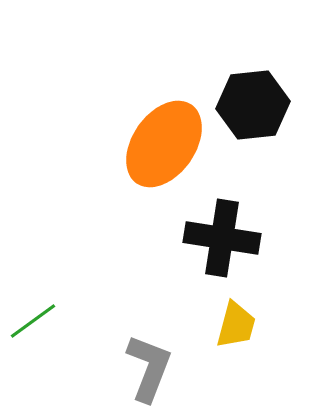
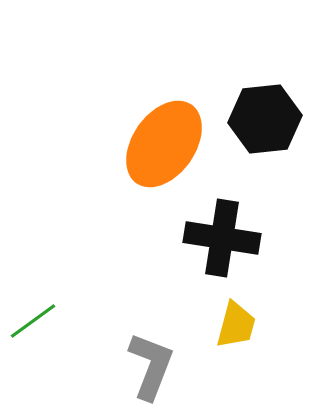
black hexagon: moved 12 px right, 14 px down
gray L-shape: moved 2 px right, 2 px up
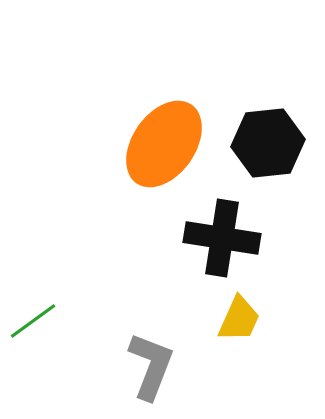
black hexagon: moved 3 px right, 24 px down
yellow trapezoid: moved 3 px right, 6 px up; rotated 9 degrees clockwise
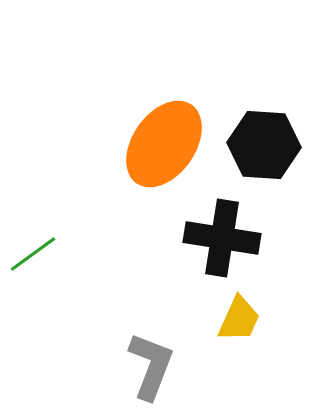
black hexagon: moved 4 px left, 2 px down; rotated 10 degrees clockwise
green line: moved 67 px up
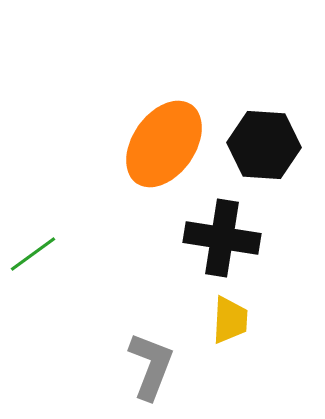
yellow trapezoid: moved 9 px left, 1 px down; rotated 21 degrees counterclockwise
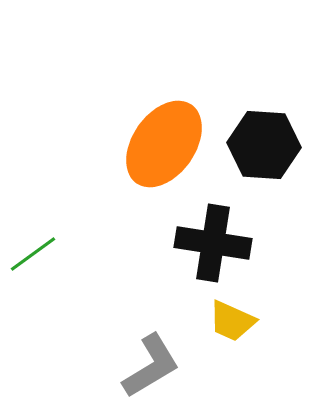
black cross: moved 9 px left, 5 px down
yellow trapezoid: moved 2 px right, 1 px down; rotated 111 degrees clockwise
gray L-shape: rotated 38 degrees clockwise
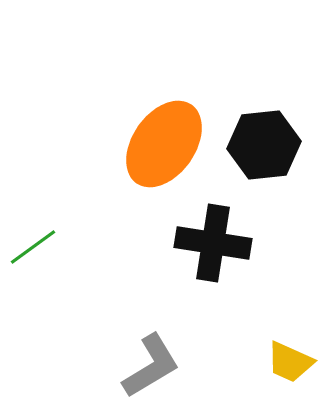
black hexagon: rotated 10 degrees counterclockwise
green line: moved 7 px up
yellow trapezoid: moved 58 px right, 41 px down
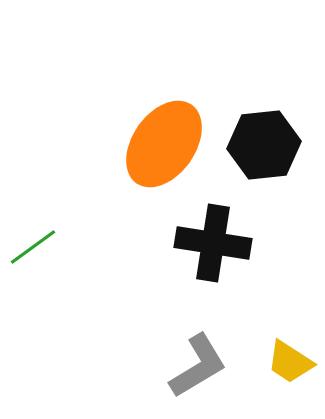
yellow trapezoid: rotated 9 degrees clockwise
gray L-shape: moved 47 px right
